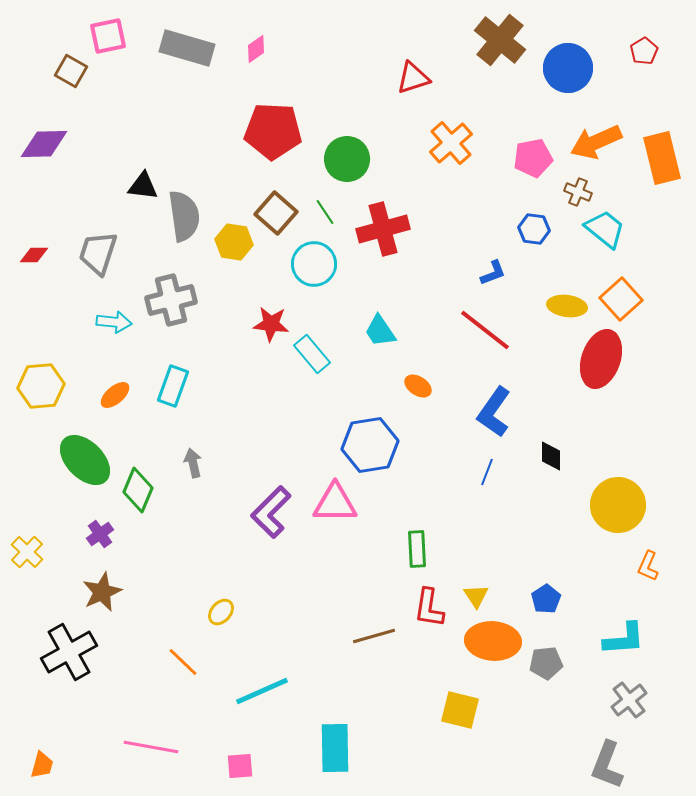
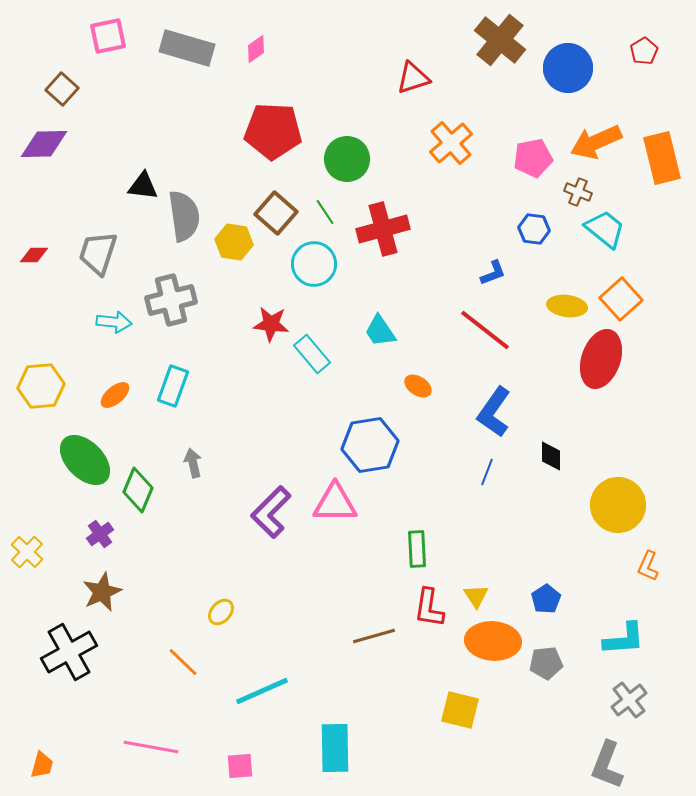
brown square at (71, 71): moved 9 px left, 18 px down; rotated 12 degrees clockwise
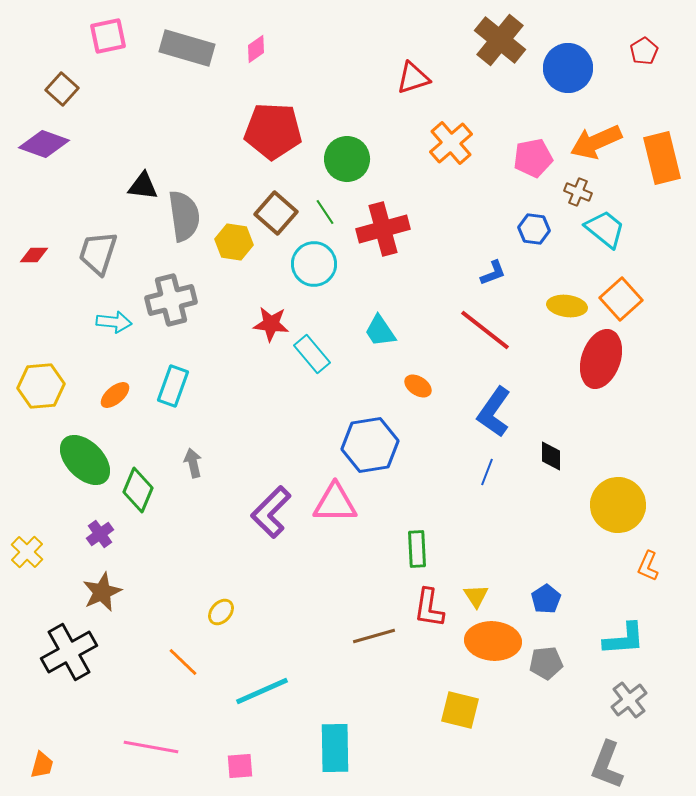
purple diamond at (44, 144): rotated 21 degrees clockwise
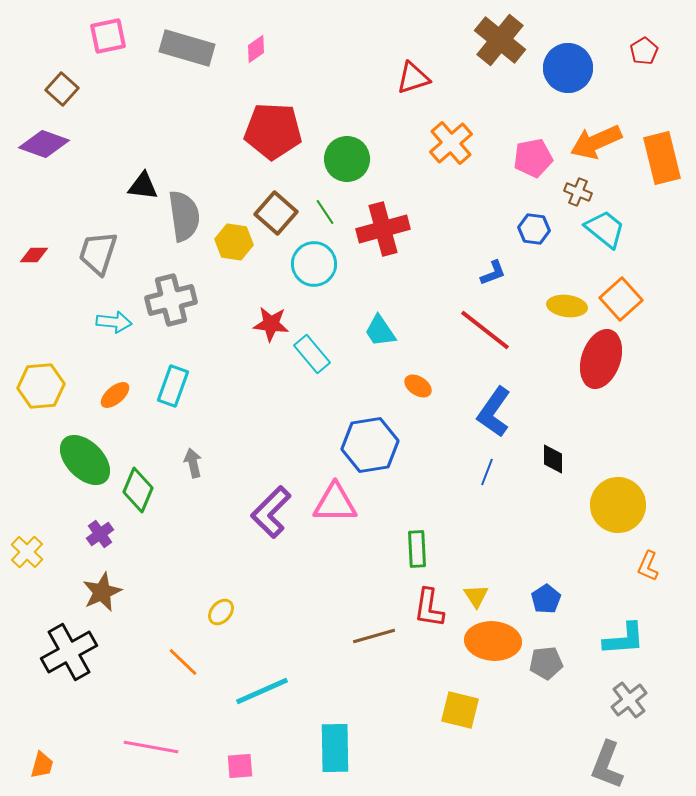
black diamond at (551, 456): moved 2 px right, 3 px down
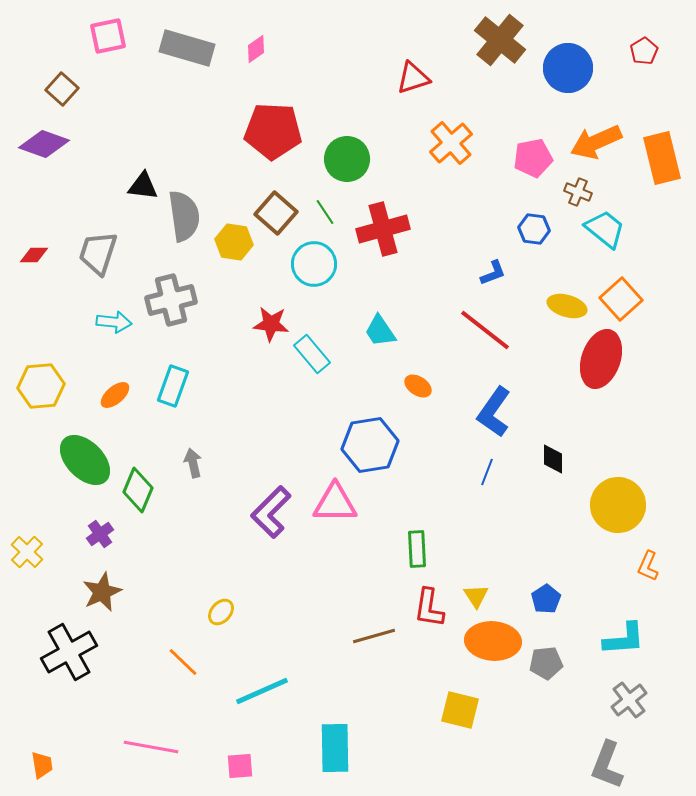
yellow ellipse at (567, 306): rotated 9 degrees clockwise
orange trapezoid at (42, 765): rotated 24 degrees counterclockwise
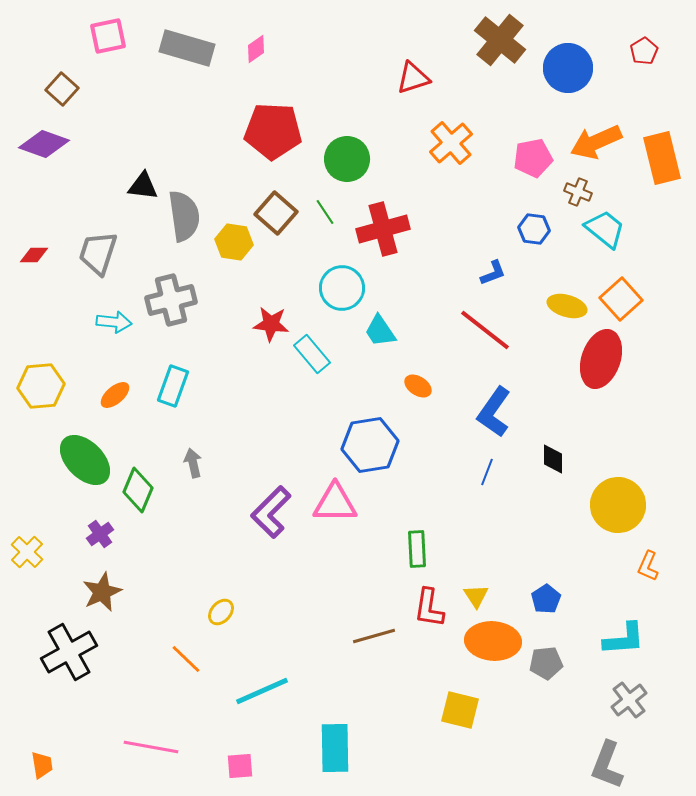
cyan circle at (314, 264): moved 28 px right, 24 px down
orange line at (183, 662): moved 3 px right, 3 px up
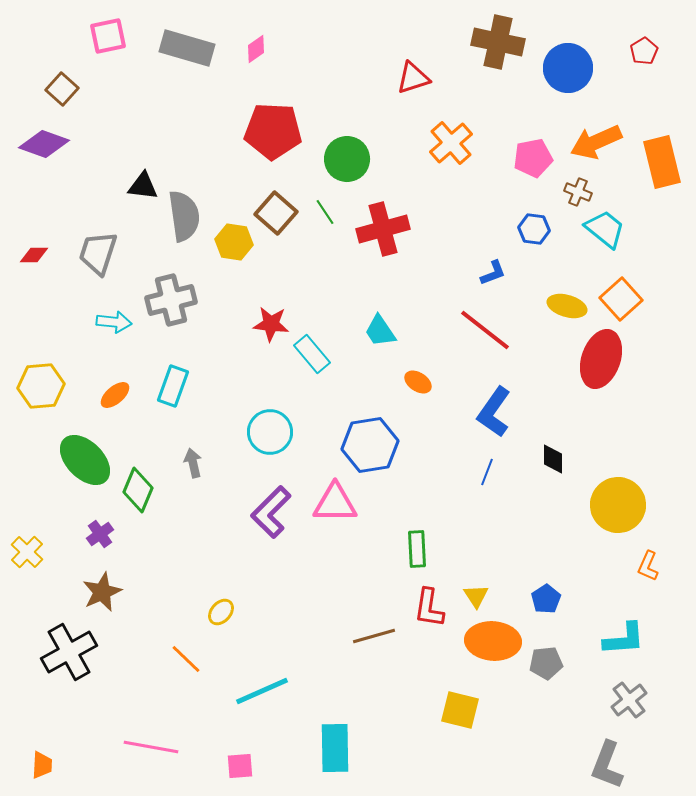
brown cross at (500, 40): moved 2 px left, 2 px down; rotated 27 degrees counterclockwise
orange rectangle at (662, 158): moved 4 px down
cyan circle at (342, 288): moved 72 px left, 144 px down
orange ellipse at (418, 386): moved 4 px up
orange trapezoid at (42, 765): rotated 12 degrees clockwise
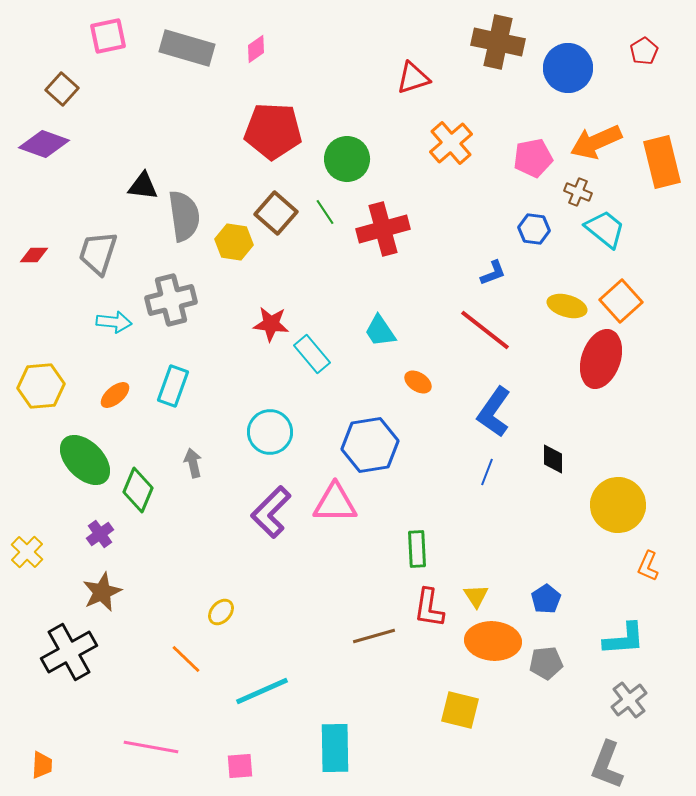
orange square at (621, 299): moved 2 px down
